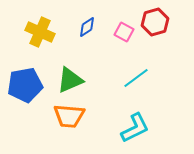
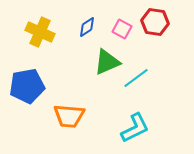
red hexagon: rotated 24 degrees clockwise
pink square: moved 2 px left, 3 px up
green triangle: moved 37 px right, 18 px up
blue pentagon: moved 2 px right, 1 px down
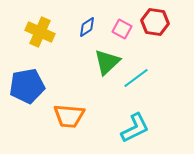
green triangle: rotated 20 degrees counterclockwise
